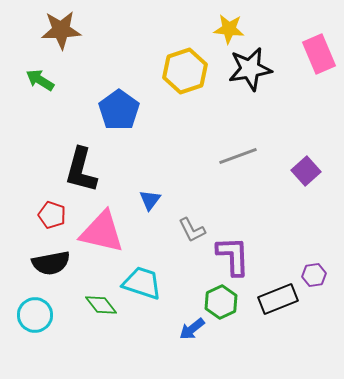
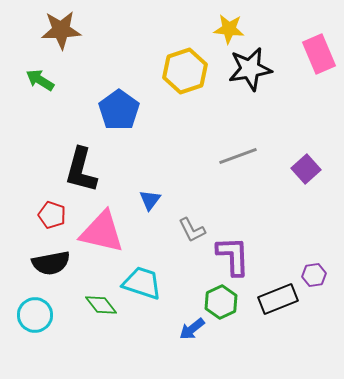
purple square: moved 2 px up
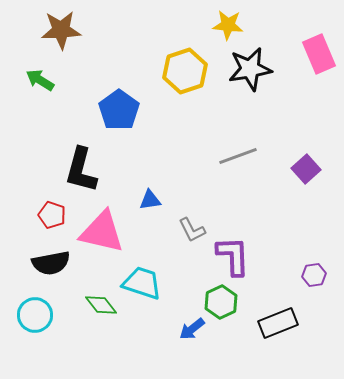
yellow star: moved 1 px left, 4 px up
blue triangle: rotated 45 degrees clockwise
black rectangle: moved 24 px down
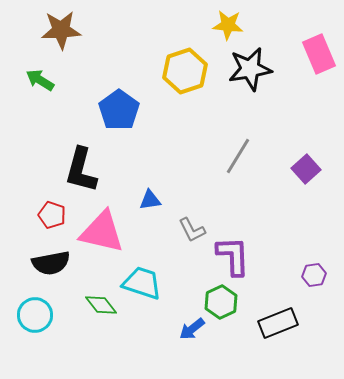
gray line: rotated 39 degrees counterclockwise
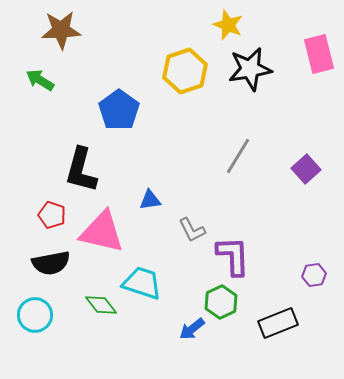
yellow star: rotated 16 degrees clockwise
pink rectangle: rotated 9 degrees clockwise
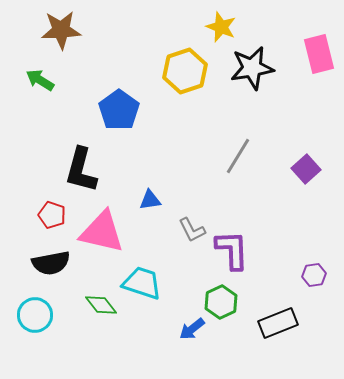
yellow star: moved 7 px left, 2 px down
black star: moved 2 px right, 1 px up
purple L-shape: moved 1 px left, 6 px up
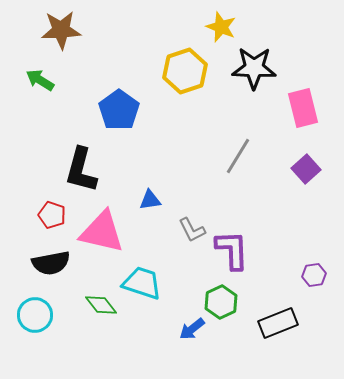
pink rectangle: moved 16 px left, 54 px down
black star: moved 2 px right; rotated 12 degrees clockwise
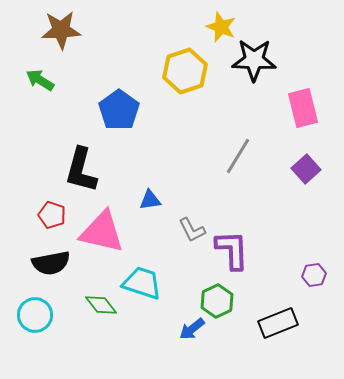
black star: moved 8 px up
green hexagon: moved 4 px left, 1 px up
